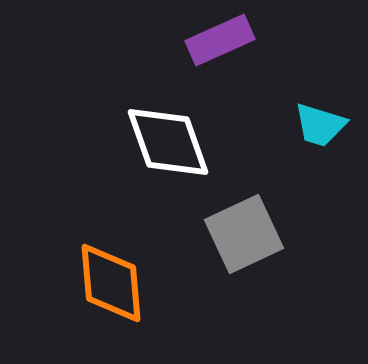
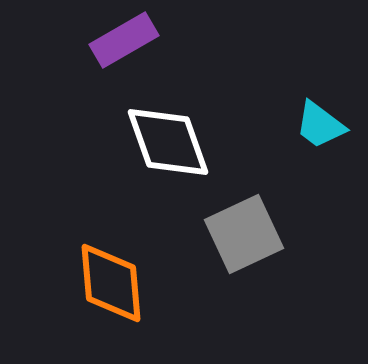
purple rectangle: moved 96 px left; rotated 6 degrees counterclockwise
cyan trapezoid: rotated 20 degrees clockwise
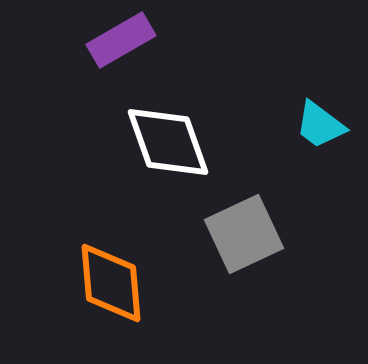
purple rectangle: moved 3 px left
